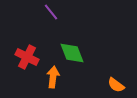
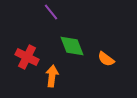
green diamond: moved 7 px up
orange arrow: moved 1 px left, 1 px up
orange semicircle: moved 10 px left, 26 px up
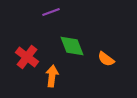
purple line: rotated 72 degrees counterclockwise
red cross: rotated 10 degrees clockwise
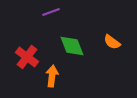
orange semicircle: moved 6 px right, 17 px up
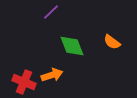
purple line: rotated 24 degrees counterclockwise
red cross: moved 3 px left, 25 px down; rotated 15 degrees counterclockwise
orange arrow: moved 1 px up; rotated 65 degrees clockwise
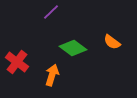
green diamond: moved 1 px right, 2 px down; rotated 32 degrees counterclockwise
orange arrow: rotated 55 degrees counterclockwise
red cross: moved 7 px left, 20 px up; rotated 15 degrees clockwise
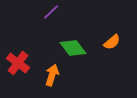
orange semicircle: rotated 78 degrees counterclockwise
green diamond: rotated 16 degrees clockwise
red cross: moved 1 px right, 1 px down
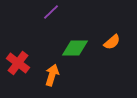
green diamond: moved 2 px right; rotated 52 degrees counterclockwise
